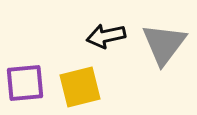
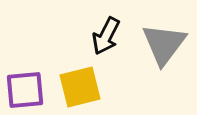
black arrow: rotated 51 degrees counterclockwise
purple square: moved 7 px down
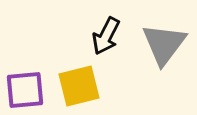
yellow square: moved 1 px left, 1 px up
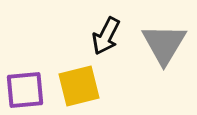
gray triangle: rotated 6 degrees counterclockwise
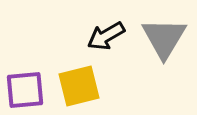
black arrow: rotated 33 degrees clockwise
gray triangle: moved 6 px up
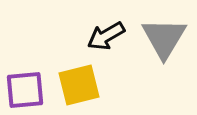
yellow square: moved 1 px up
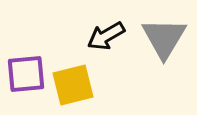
yellow square: moved 6 px left
purple square: moved 1 px right, 16 px up
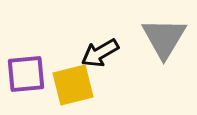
black arrow: moved 6 px left, 17 px down
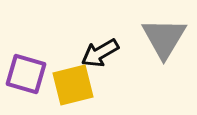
purple square: rotated 21 degrees clockwise
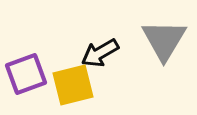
gray triangle: moved 2 px down
purple square: rotated 36 degrees counterclockwise
